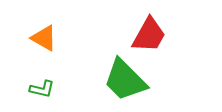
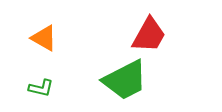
green trapezoid: rotated 72 degrees counterclockwise
green L-shape: moved 1 px left, 1 px up
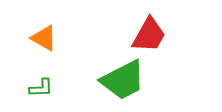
green trapezoid: moved 2 px left
green L-shape: rotated 15 degrees counterclockwise
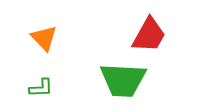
orange triangle: rotated 16 degrees clockwise
green trapezoid: rotated 30 degrees clockwise
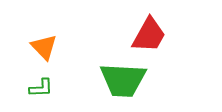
orange triangle: moved 9 px down
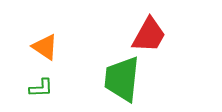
orange triangle: moved 1 px right; rotated 12 degrees counterclockwise
green trapezoid: moved 1 px left, 1 px up; rotated 93 degrees clockwise
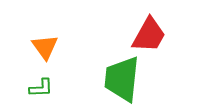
orange triangle: rotated 20 degrees clockwise
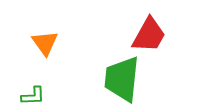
orange triangle: moved 4 px up
green L-shape: moved 8 px left, 8 px down
